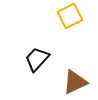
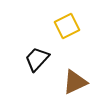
yellow square: moved 3 px left, 10 px down
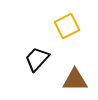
brown triangle: moved 2 px up; rotated 24 degrees clockwise
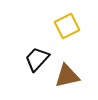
brown triangle: moved 8 px left, 4 px up; rotated 12 degrees counterclockwise
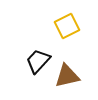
black trapezoid: moved 1 px right, 2 px down
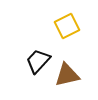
brown triangle: moved 1 px up
